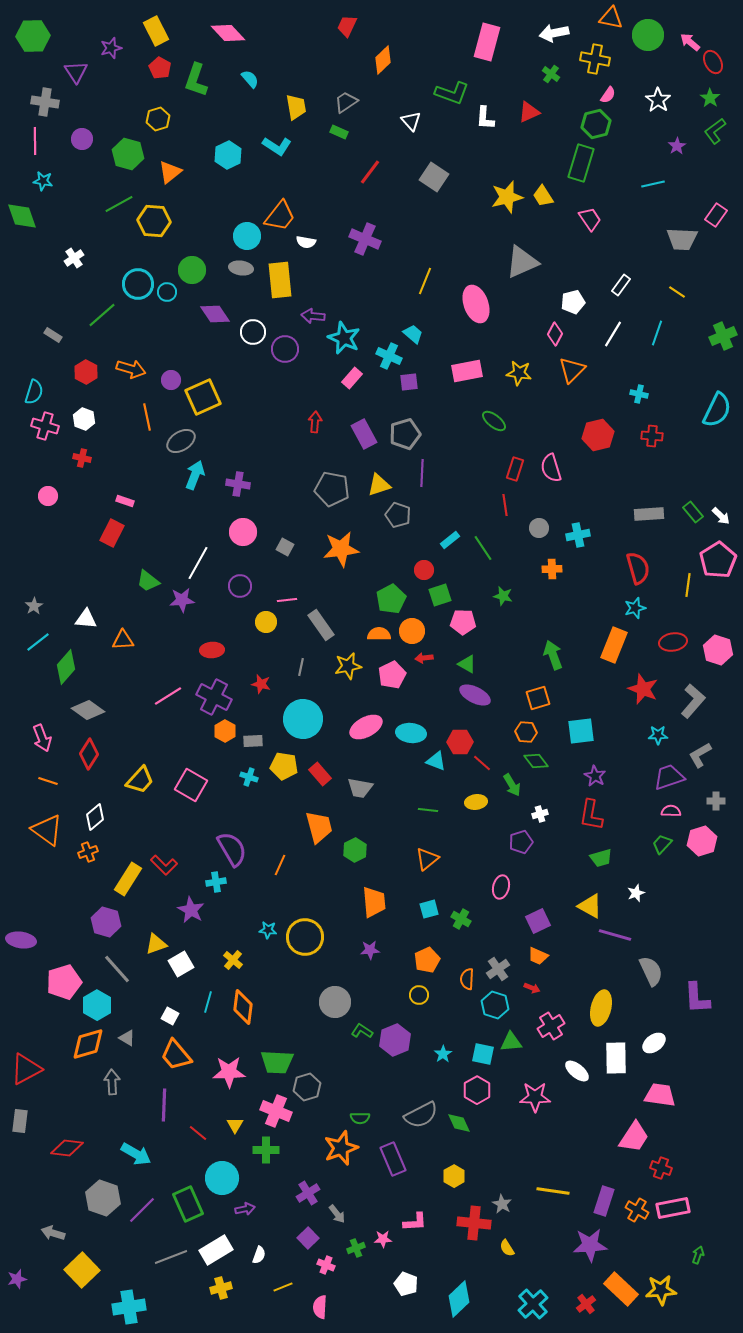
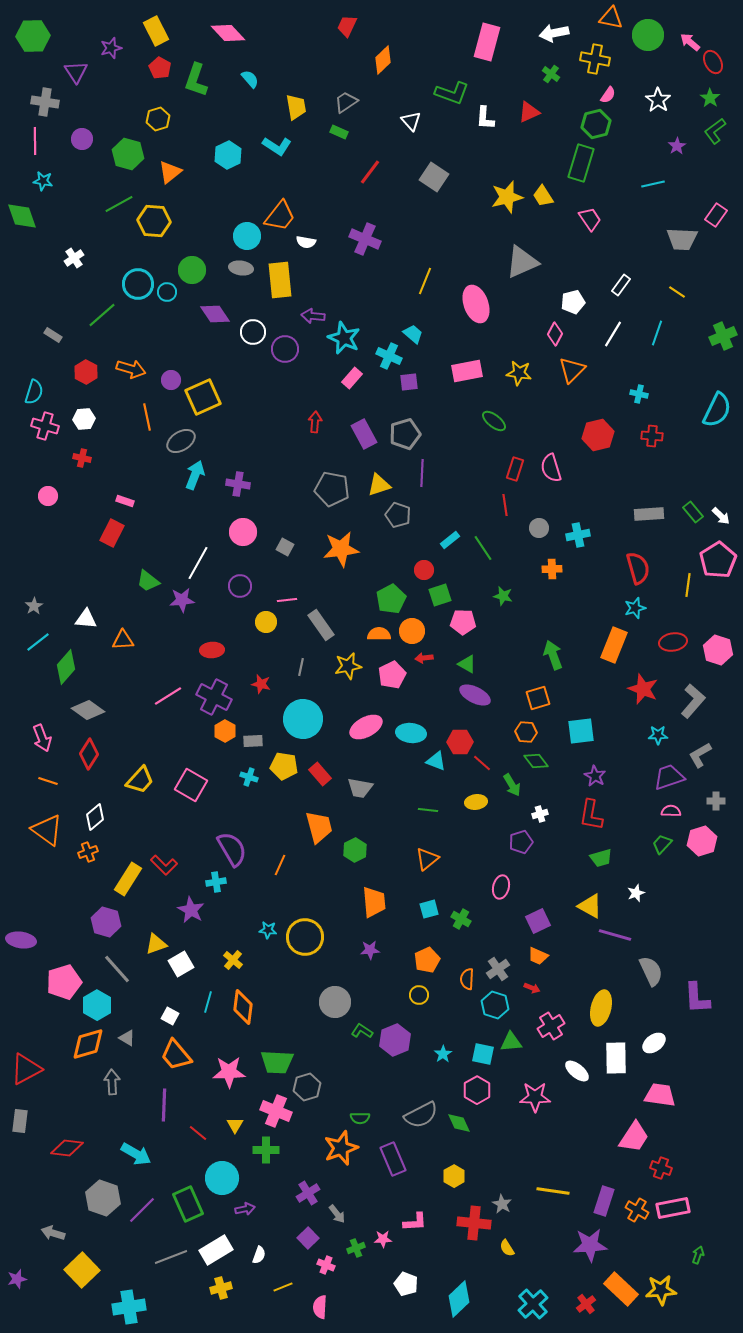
white hexagon at (84, 419): rotated 25 degrees counterclockwise
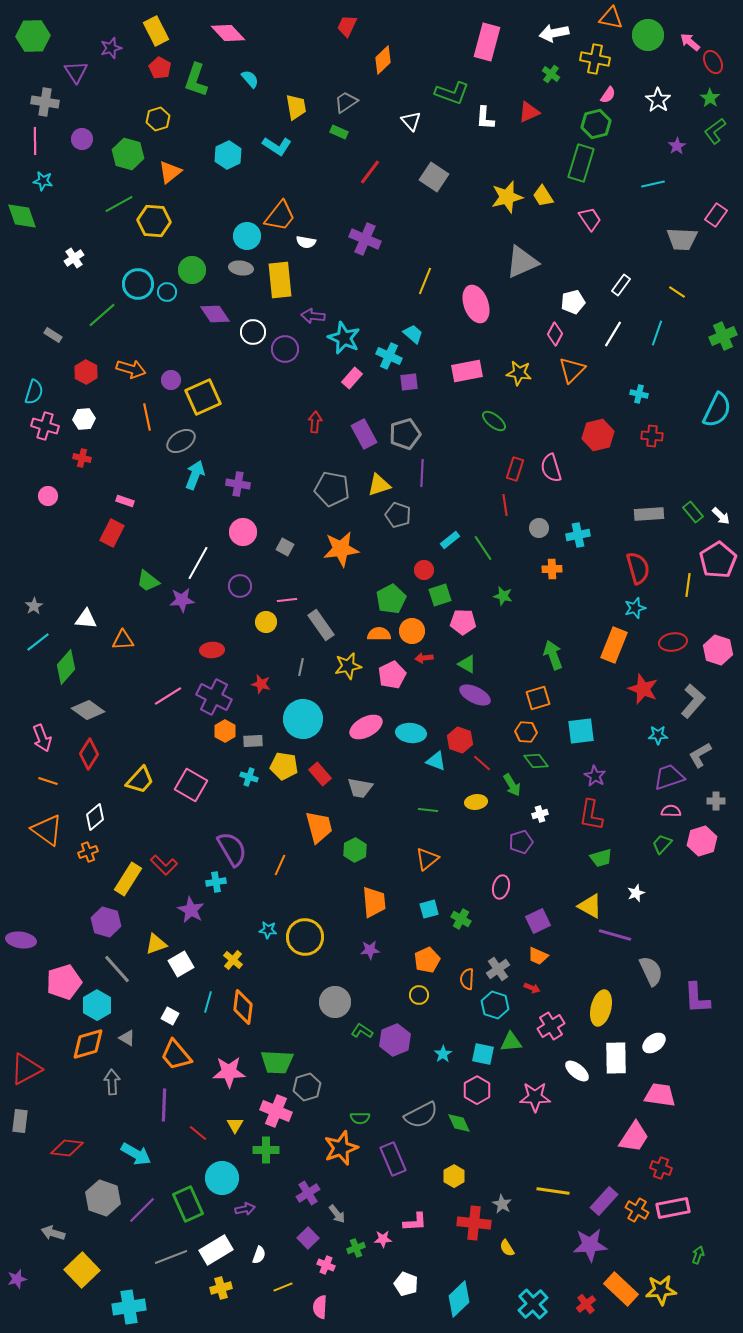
red hexagon at (460, 742): moved 2 px up; rotated 20 degrees clockwise
purple rectangle at (604, 1201): rotated 24 degrees clockwise
